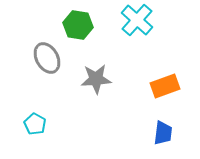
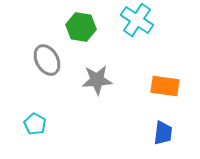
cyan cross: rotated 8 degrees counterclockwise
green hexagon: moved 3 px right, 2 px down
gray ellipse: moved 2 px down
gray star: moved 1 px right, 1 px down
orange rectangle: rotated 28 degrees clockwise
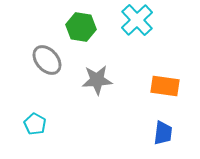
cyan cross: rotated 12 degrees clockwise
gray ellipse: rotated 12 degrees counterclockwise
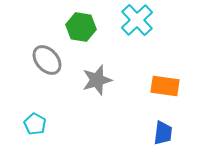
gray star: rotated 12 degrees counterclockwise
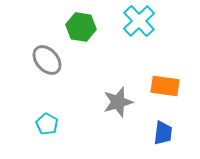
cyan cross: moved 2 px right, 1 px down
gray star: moved 21 px right, 22 px down
cyan pentagon: moved 12 px right
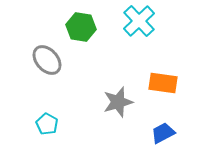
orange rectangle: moved 2 px left, 3 px up
blue trapezoid: rotated 125 degrees counterclockwise
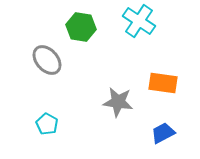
cyan cross: rotated 12 degrees counterclockwise
gray star: rotated 24 degrees clockwise
